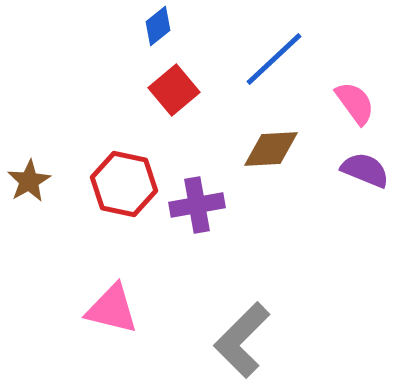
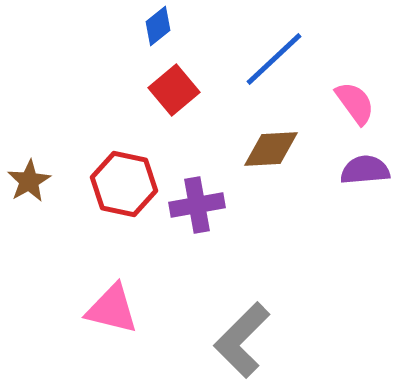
purple semicircle: rotated 27 degrees counterclockwise
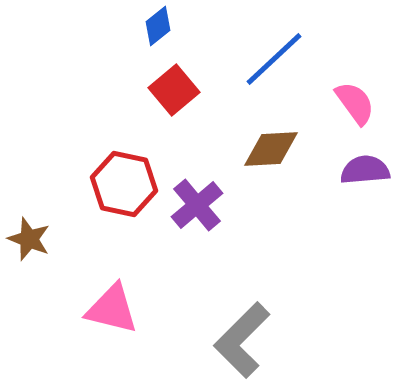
brown star: moved 58 px down; rotated 21 degrees counterclockwise
purple cross: rotated 30 degrees counterclockwise
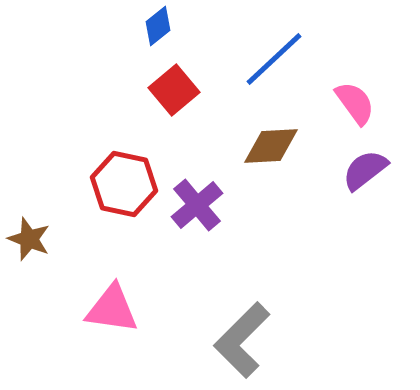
brown diamond: moved 3 px up
purple semicircle: rotated 33 degrees counterclockwise
pink triangle: rotated 6 degrees counterclockwise
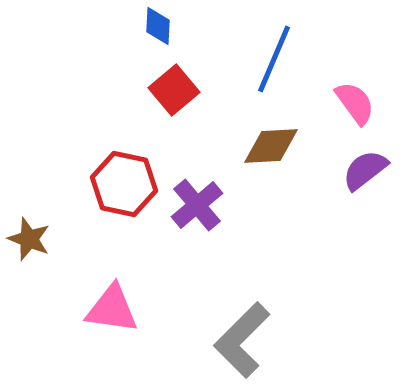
blue diamond: rotated 48 degrees counterclockwise
blue line: rotated 24 degrees counterclockwise
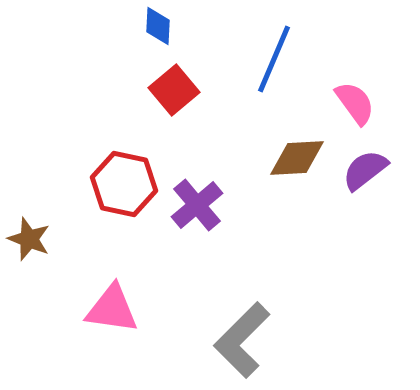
brown diamond: moved 26 px right, 12 px down
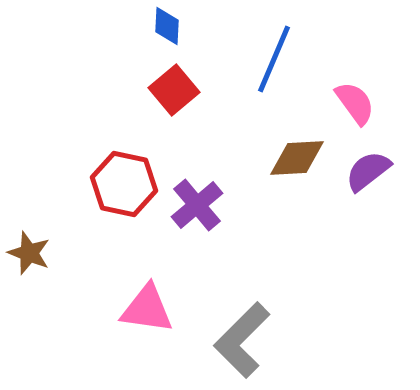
blue diamond: moved 9 px right
purple semicircle: moved 3 px right, 1 px down
brown star: moved 14 px down
pink triangle: moved 35 px right
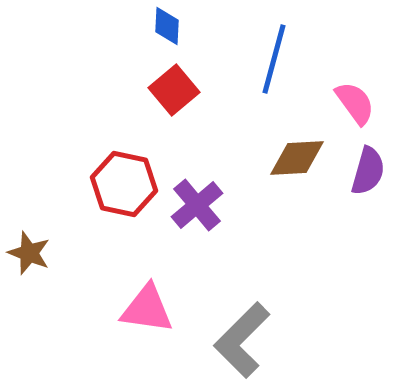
blue line: rotated 8 degrees counterclockwise
purple semicircle: rotated 144 degrees clockwise
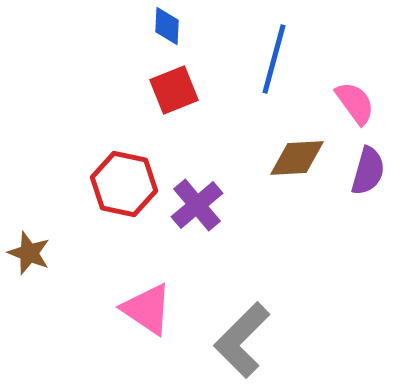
red square: rotated 18 degrees clockwise
pink triangle: rotated 26 degrees clockwise
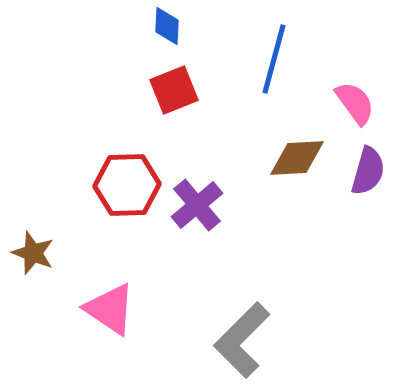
red hexagon: moved 3 px right, 1 px down; rotated 14 degrees counterclockwise
brown star: moved 4 px right
pink triangle: moved 37 px left
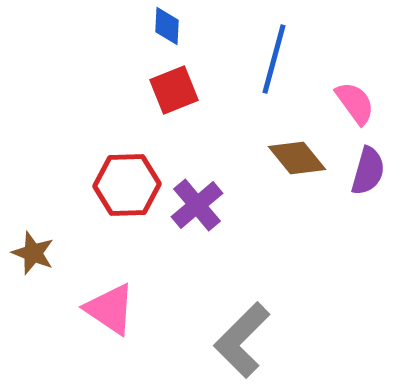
brown diamond: rotated 54 degrees clockwise
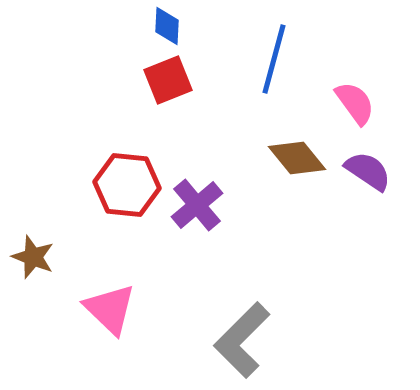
red square: moved 6 px left, 10 px up
purple semicircle: rotated 72 degrees counterclockwise
red hexagon: rotated 8 degrees clockwise
brown star: moved 4 px down
pink triangle: rotated 10 degrees clockwise
